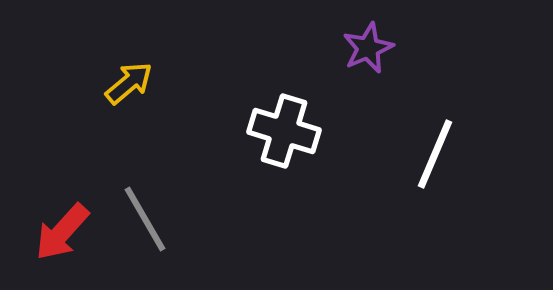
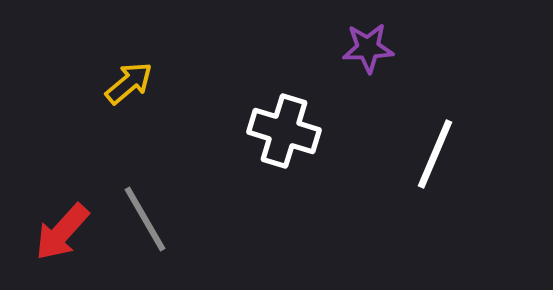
purple star: rotated 21 degrees clockwise
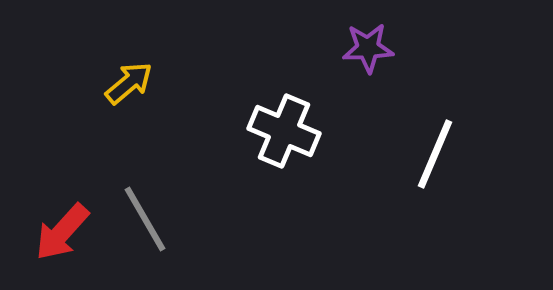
white cross: rotated 6 degrees clockwise
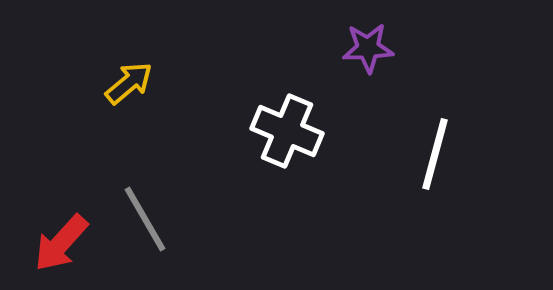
white cross: moved 3 px right
white line: rotated 8 degrees counterclockwise
red arrow: moved 1 px left, 11 px down
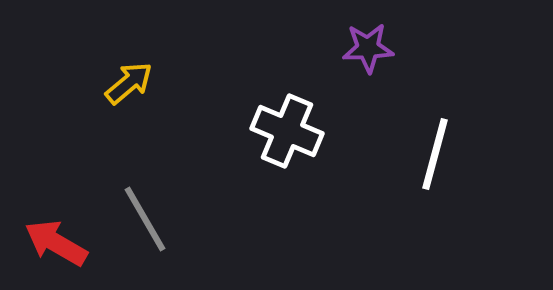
red arrow: moved 5 px left; rotated 78 degrees clockwise
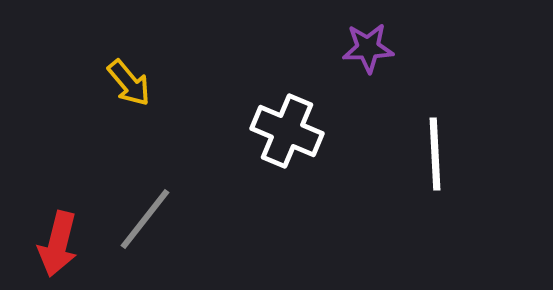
yellow arrow: rotated 90 degrees clockwise
white line: rotated 18 degrees counterclockwise
gray line: rotated 68 degrees clockwise
red arrow: moved 2 px right, 1 px down; rotated 106 degrees counterclockwise
